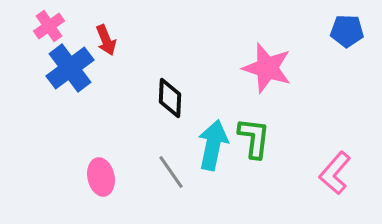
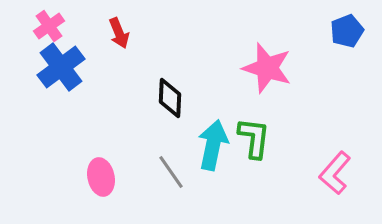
blue pentagon: rotated 24 degrees counterclockwise
red arrow: moved 13 px right, 7 px up
blue cross: moved 9 px left, 1 px up
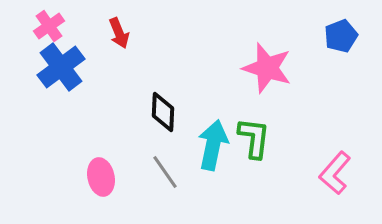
blue pentagon: moved 6 px left, 5 px down
black diamond: moved 7 px left, 14 px down
gray line: moved 6 px left
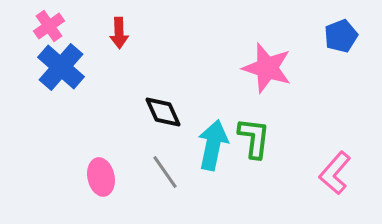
red arrow: rotated 20 degrees clockwise
blue cross: rotated 12 degrees counterclockwise
black diamond: rotated 27 degrees counterclockwise
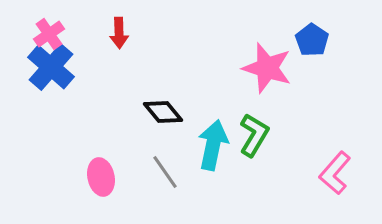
pink cross: moved 8 px down
blue pentagon: moved 29 px left, 4 px down; rotated 16 degrees counterclockwise
blue cross: moved 10 px left
black diamond: rotated 15 degrees counterclockwise
green L-shape: moved 3 px up; rotated 24 degrees clockwise
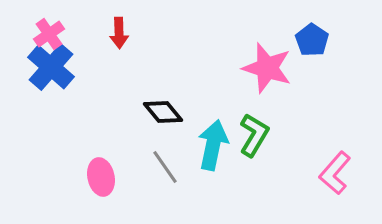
gray line: moved 5 px up
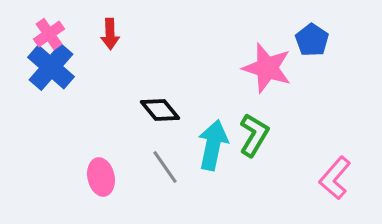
red arrow: moved 9 px left, 1 px down
black diamond: moved 3 px left, 2 px up
pink L-shape: moved 5 px down
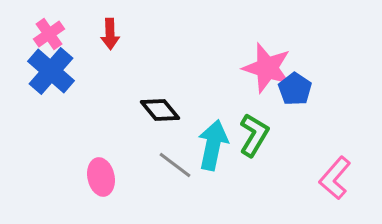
blue pentagon: moved 17 px left, 49 px down
blue cross: moved 4 px down
gray line: moved 10 px right, 2 px up; rotated 18 degrees counterclockwise
